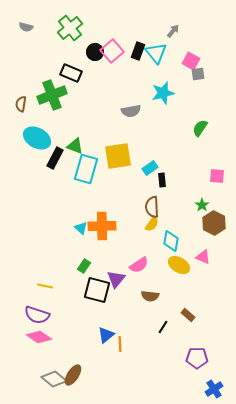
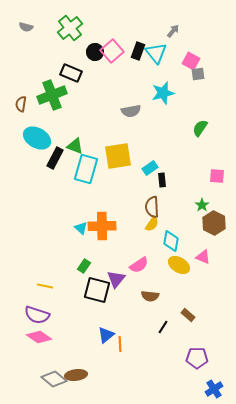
brown ellipse at (73, 375): moved 3 px right; rotated 50 degrees clockwise
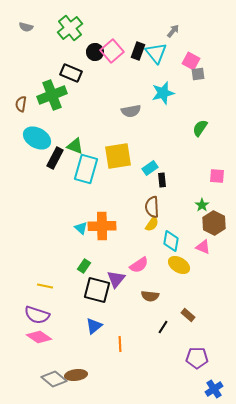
pink triangle at (203, 257): moved 10 px up
blue triangle at (106, 335): moved 12 px left, 9 px up
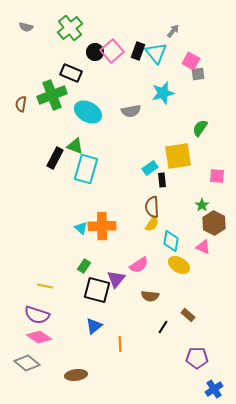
cyan ellipse at (37, 138): moved 51 px right, 26 px up
yellow square at (118, 156): moved 60 px right
gray diamond at (54, 379): moved 27 px left, 16 px up
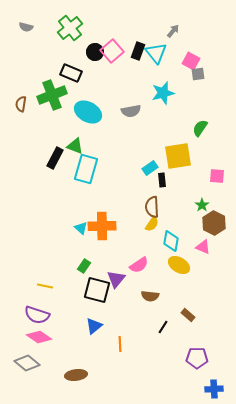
blue cross at (214, 389): rotated 30 degrees clockwise
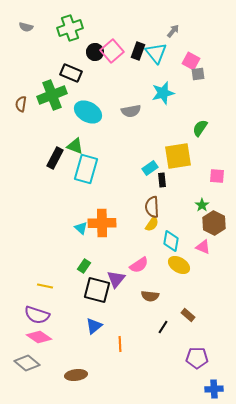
green cross at (70, 28): rotated 20 degrees clockwise
orange cross at (102, 226): moved 3 px up
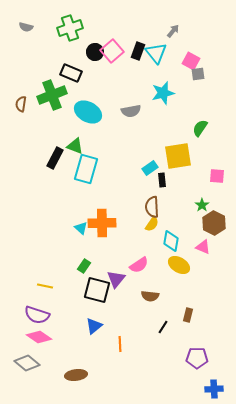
brown rectangle at (188, 315): rotated 64 degrees clockwise
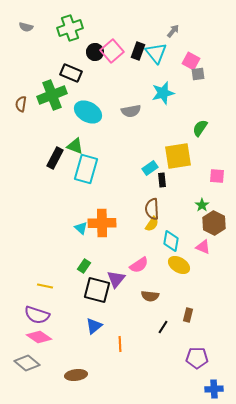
brown semicircle at (152, 207): moved 2 px down
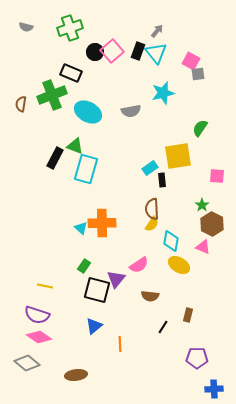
gray arrow at (173, 31): moved 16 px left
brown hexagon at (214, 223): moved 2 px left, 1 px down
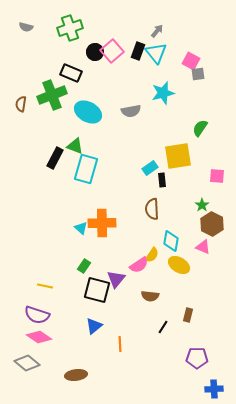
yellow semicircle at (152, 224): moved 31 px down
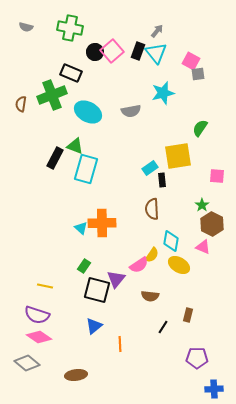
green cross at (70, 28): rotated 30 degrees clockwise
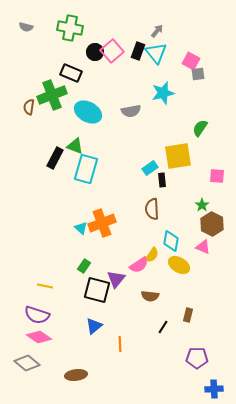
brown semicircle at (21, 104): moved 8 px right, 3 px down
orange cross at (102, 223): rotated 20 degrees counterclockwise
